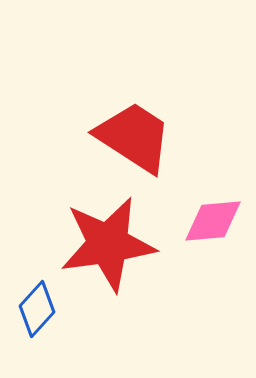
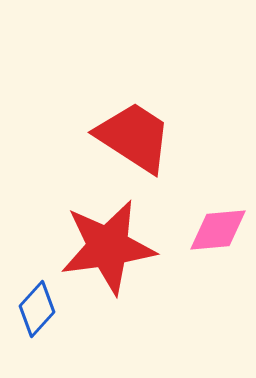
pink diamond: moved 5 px right, 9 px down
red star: moved 3 px down
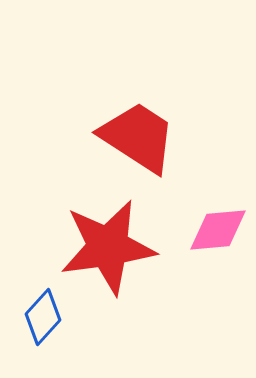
red trapezoid: moved 4 px right
blue diamond: moved 6 px right, 8 px down
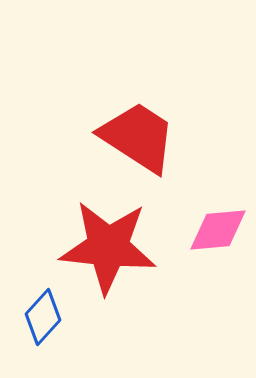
red star: rotated 14 degrees clockwise
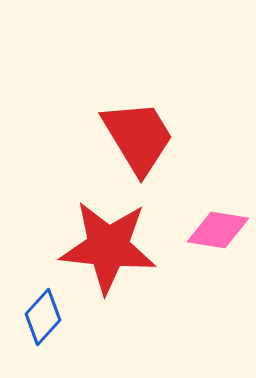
red trapezoid: rotated 26 degrees clockwise
pink diamond: rotated 14 degrees clockwise
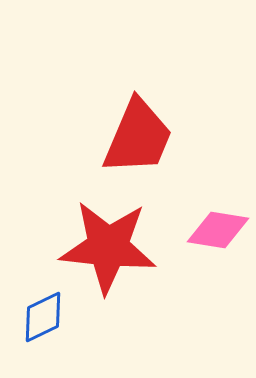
red trapezoid: rotated 54 degrees clockwise
blue diamond: rotated 22 degrees clockwise
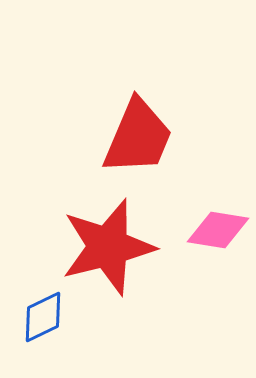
red star: rotated 20 degrees counterclockwise
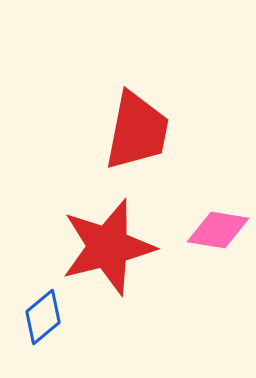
red trapezoid: moved 1 px left, 6 px up; rotated 12 degrees counterclockwise
blue diamond: rotated 14 degrees counterclockwise
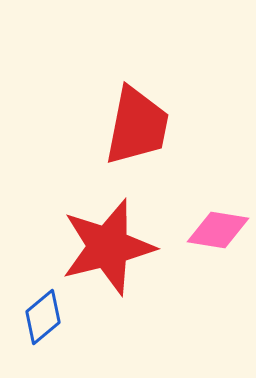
red trapezoid: moved 5 px up
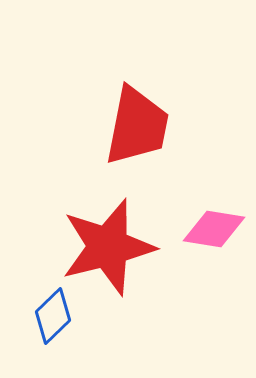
pink diamond: moved 4 px left, 1 px up
blue diamond: moved 10 px right, 1 px up; rotated 4 degrees counterclockwise
